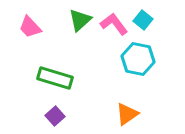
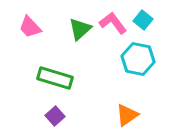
green triangle: moved 9 px down
pink L-shape: moved 1 px left, 1 px up
orange triangle: moved 1 px down
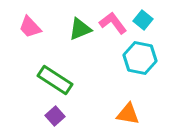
green triangle: rotated 20 degrees clockwise
cyan hexagon: moved 2 px right, 1 px up
green rectangle: moved 2 px down; rotated 16 degrees clockwise
orange triangle: moved 1 px right, 1 px up; rotated 45 degrees clockwise
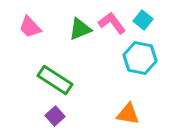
pink L-shape: moved 1 px left
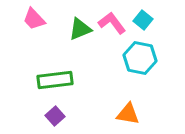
pink trapezoid: moved 4 px right, 8 px up
green rectangle: rotated 40 degrees counterclockwise
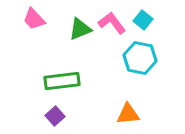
green rectangle: moved 7 px right, 1 px down
orange triangle: rotated 15 degrees counterclockwise
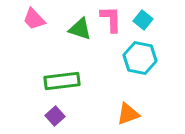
pink L-shape: moved 1 px left, 4 px up; rotated 36 degrees clockwise
green triangle: rotated 40 degrees clockwise
orange triangle: rotated 15 degrees counterclockwise
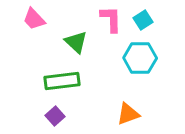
cyan square: rotated 18 degrees clockwise
green triangle: moved 4 px left, 13 px down; rotated 25 degrees clockwise
cyan hexagon: rotated 12 degrees counterclockwise
